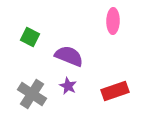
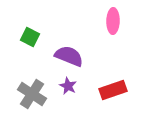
red rectangle: moved 2 px left, 1 px up
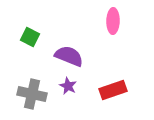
gray cross: rotated 20 degrees counterclockwise
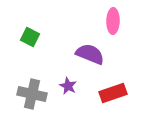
purple semicircle: moved 21 px right, 2 px up
red rectangle: moved 3 px down
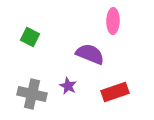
red rectangle: moved 2 px right, 1 px up
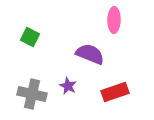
pink ellipse: moved 1 px right, 1 px up
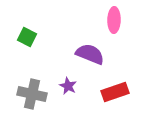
green square: moved 3 px left
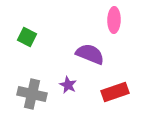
purple star: moved 1 px up
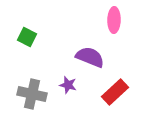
purple semicircle: moved 3 px down
purple star: rotated 12 degrees counterclockwise
red rectangle: rotated 24 degrees counterclockwise
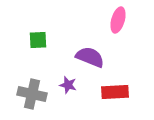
pink ellipse: moved 4 px right; rotated 15 degrees clockwise
green square: moved 11 px right, 3 px down; rotated 30 degrees counterclockwise
red rectangle: rotated 40 degrees clockwise
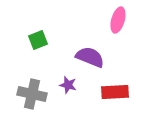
green square: rotated 18 degrees counterclockwise
